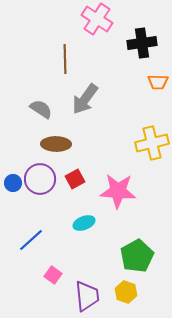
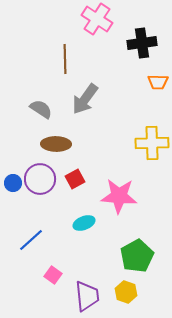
yellow cross: rotated 12 degrees clockwise
pink star: moved 1 px right, 5 px down
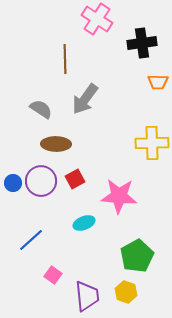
purple circle: moved 1 px right, 2 px down
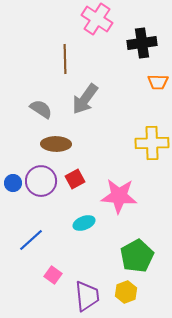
yellow hexagon: rotated 20 degrees clockwise
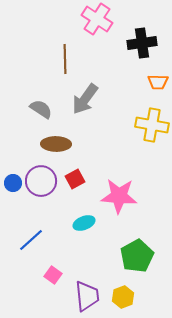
yellow cross: moved 18 px up; rotated 12 degrees clockwise
yellow hexagon: moved 3 px left, 5 px down
